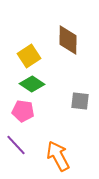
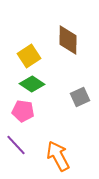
gray square: moved 4 px up; rotated 30 degrees counterclockwise
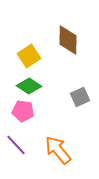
green diamond: moved 3 px left, 2 px down
orange arrow: moved 6 px up; rotated 12 degrees counterclockwise
